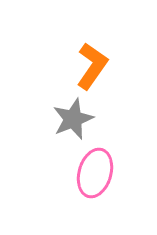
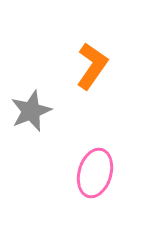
gray star: moved 42 px left, 8 px up
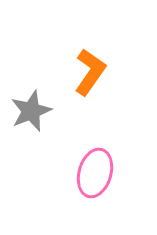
orange L-shape: moved 2 px left, 6 px down
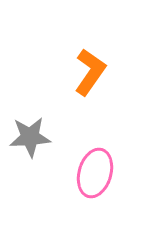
gray star: moved 1 px left, 26 px down; rotated 18 degrees clockwise
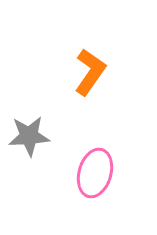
gray star: moved 1 px left, 1 px up
